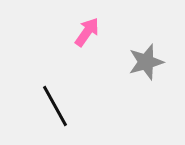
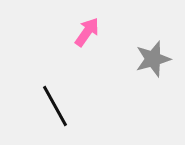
gray star: moved 7 px right, 3 px up
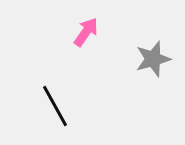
pink arrow: moved 1 px left
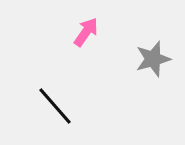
black line: rotated 12 degrees counterclockwise
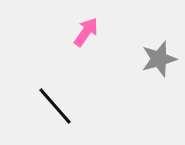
gray star: moved 6 px right
